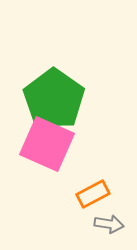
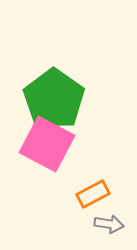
pink square: rotated 4 degrees clockwise
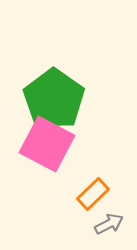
orange rectangle: rotated 16 degrees counterclockwise
gray arrow: rotated 36 degrees counterclockwise
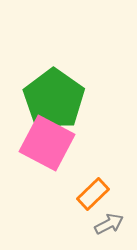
pink square: moved 1 px up
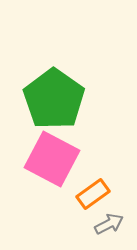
pink square: moved 5 px right, 16 px down
orange rectangle: rotated 8 degrees clockwise
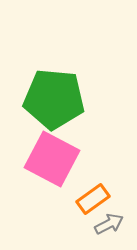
green pentagon: rotated 30 degrees counterclockwise
orange rectangle: moved 5 px down
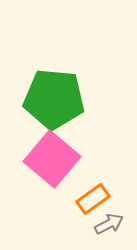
pink square: rotated 12 degrees clockwise
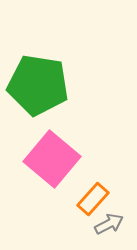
green pentagon: moved 16 px left, 14 px up; rotated 4 degrees clockwise
orange rectangle: rotated 12 degrees counterclockwise
